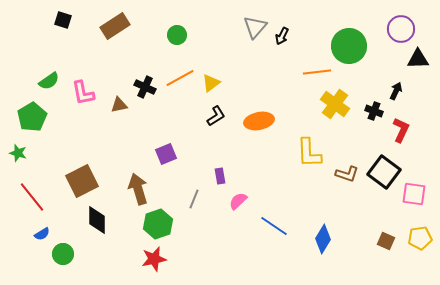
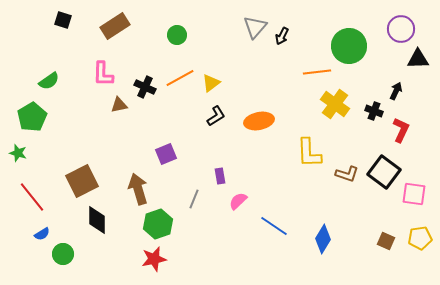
pink L-shape at (83, 93): moved 20 px right, 19 px up; rotated 12 degrees clockwise
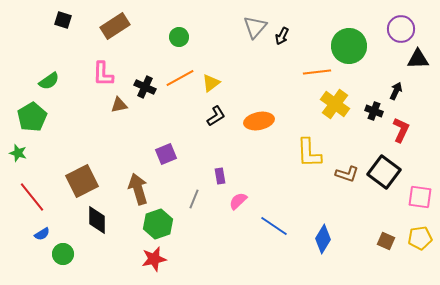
green circle at (177, 35): moved 2 px right, 2 px down
pink square at (414, 194): moved 6 px right, 3 px down
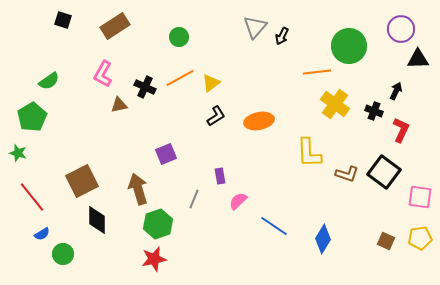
pink L-shape at (103, 74): rotated 28 degrees clockwise
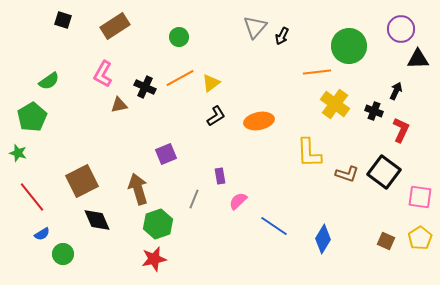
black diamond at (97, 220): rotated 24 degrees counterclockwise
yellow pentagon at (420, 238): rotated 25 degrees counterclockwise
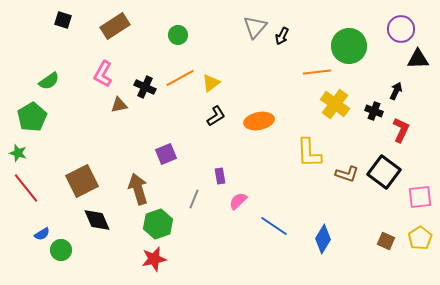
green circle at (179, 37): moved 1 px left, 2 px up
red line at (32, 197): moved 6 px left, 9 px up
pink square at (420, 197): rotated 15 degrees counterclockwise
green circle at (63, 254): moved 2 px left, 4 px up
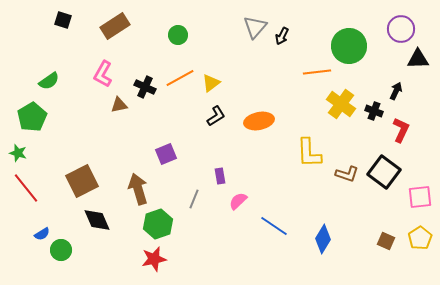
yellow cross at (335, 104): moved 6 px right
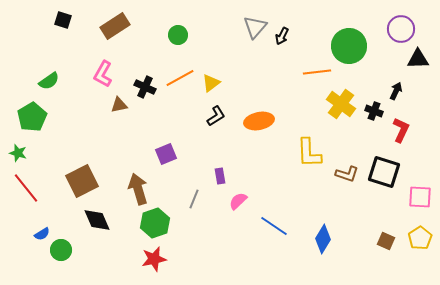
black square at (384, 172): rotated 20 degrees counterclockwise
pink square at (420, 197): rotated 10 degrees clockwise
green hexagon at (158, 224): moved 3 px left, 1 px up
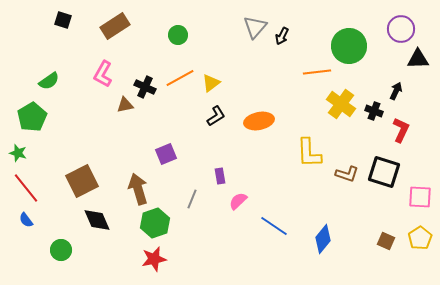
brown triangle at (119, 105): moved 6 px right
gray line at (194, 199): moved 2 px left
blue semicircle at (42, 234): moved 16 px left, 14 px up; rotated 84 degrees clockwise
blue diamond at (323, 239): rotated 8 degrees clockwise
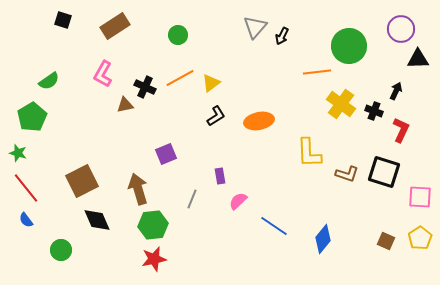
green hexagon at (155, 223): moved 2 px left, 2 px down; rotated 12 degrees clockwise
